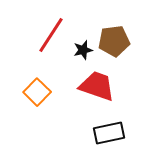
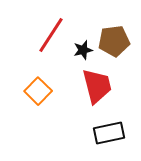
red trapezoid: rotated 57 degrees clockwise
orange square: moved 1 px right, 1 px up
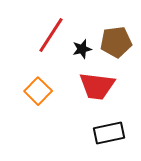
brown pentagon: moved 2 px right, 1 px down
black star: moved 1 px left, 1 px up
red trapezoid: rotated 111 degrees clockwise
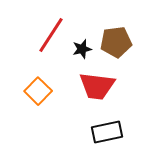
black rectangle: moved 2 px left, 1 px up
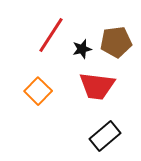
black rectangle: moved 2 px left, 4 px down; rotated 28 degrees counterclockwise
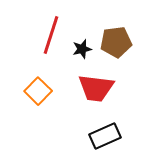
red line: rotated 15 degrees counterclockwise
red trapezoid: moved 1 px left, 2 px down
black rectangle: rotated 16 degrees clockwise
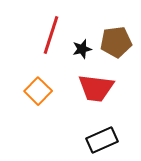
black rectangle: moved 3 px left, 4 px down
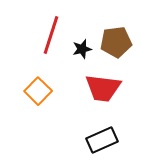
red trapezoid: moved 7 px right
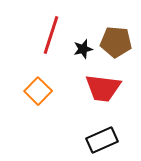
brown pentagon: rotated 12 degrees clockwise
black star: moved 1 px right
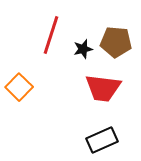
orange square: moved 19 px left, 4 px up
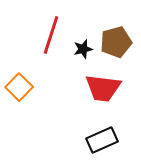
brown pentagon: rotated 20 degrees counterclockwise
